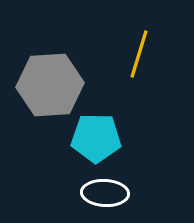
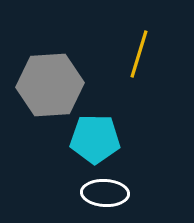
cyan pentagon: moved 1 px left, 1 px down
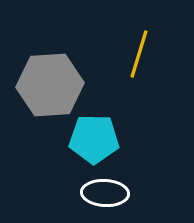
cyan pentagon: moved 1 px left
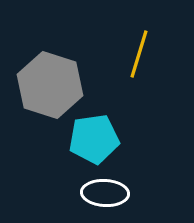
gray hexagon: rotated 22 degrees clockwise
cyan pentagon: rotated 9 degrees counterclockwise
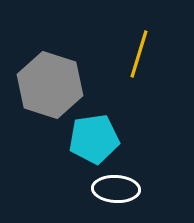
white ellipse: moved 11 px right, 4 px up
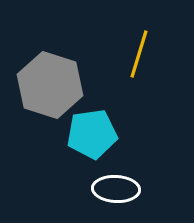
cyan pentagon: moved 2 px left, 5 px up
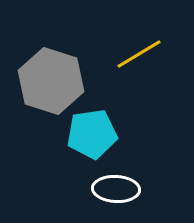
yellow line: rotated 42 degrees clockwise
gray hexagon: moved 1 px right, 4 px up
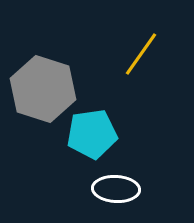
yellow line: moved 2 px right; rotated 24 degrees counterclockwise
gray hexagon: moved 8 px left, 8 px down
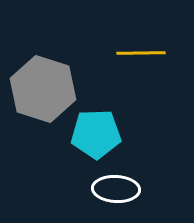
yellow line: moved 1 px up; rotated 54 degrees clockwise
cyan pentagon: moved 4 px right; rotated 6 degrees clockwise
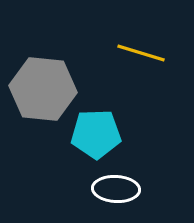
yellow line: rotated 18 degrees clockwise
gray hexagon: rotated 12 degrees counterclockwise
